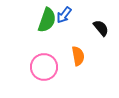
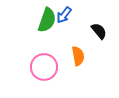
black semicircle: moved 2 px left, 3 px down
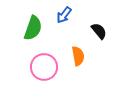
green semicircle: moved 14 px left, 8 px down
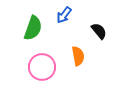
pink circle: moved 2 px left
